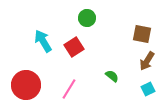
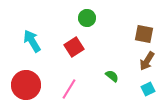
brown square: moved 2 px right
cyan arrow: moved 11 px left
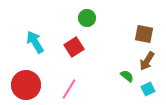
cyan arrow: moved 3 px right, 1 px down
green semicircle: moved 15 px right
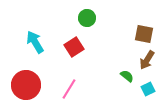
brown arrow: moved 1 px up
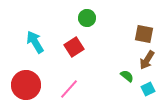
pink line: rotated 10 degrees clockwise
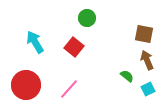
red square: rotated 18 degrees counterclockwise
brown arrow: rotated 126 degrees clockwise
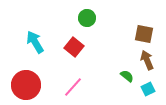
pink line: moved 4 px right, 2 px up
